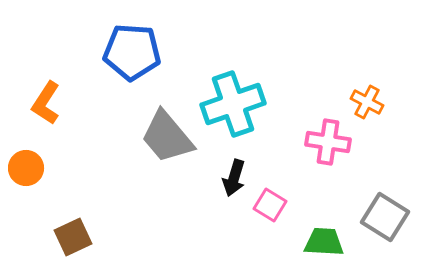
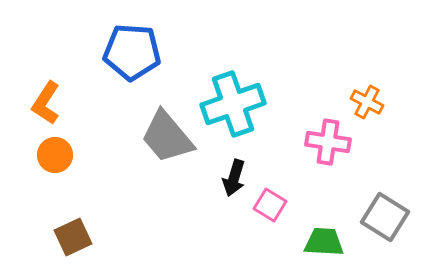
orange circle: moved 29 px right, 13 px up
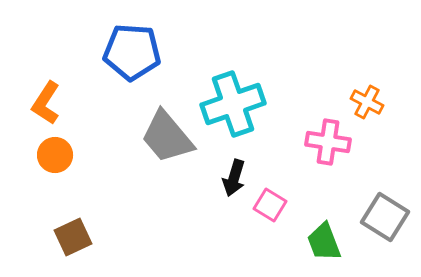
green trapezoid: rotated 114 degrees counterclockwise
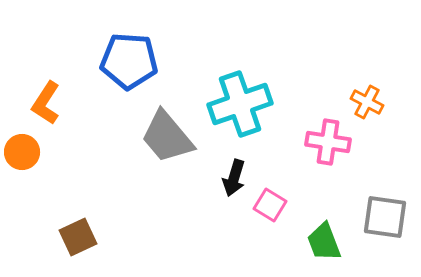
blue pentagon: moved 3 px left, 9 px down
cyan cross: moved 7 px right
orange circle: moved 33 px left, 3 px up
gray square: rotated 24 degrees counterclockwise
brown square: moved 5 px right
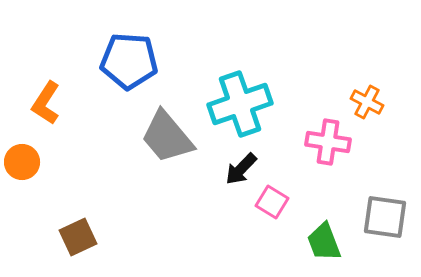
orange circle: moved 10 px down
black arrow: moved 7 px right, 9 px up; rotated 27 degrees clockwise
pink square: moved 2 px right, 3 px up
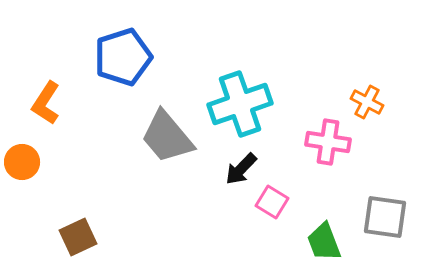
blue pentagon: moved 6 px left, 4 px up; rotated 22 degrees counterclockwise
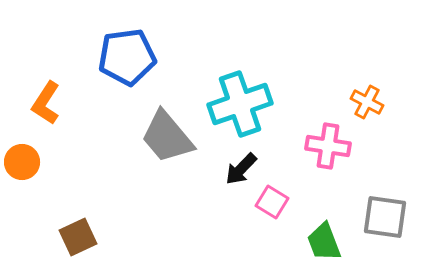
blue pentagon: moved 4 px right; rotated 10 degrees clockwise
pink cross: moved 4 px down
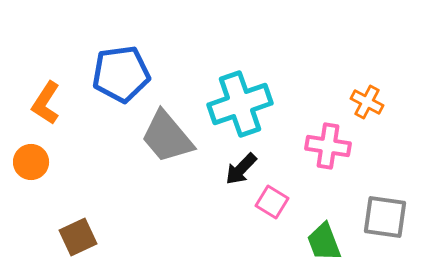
blue pentagon: moved 6 px left, 17 px down
orange circle: moved 9 px right
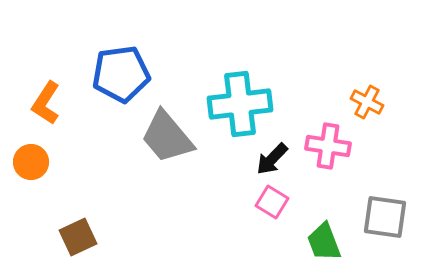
cyan cross: rotated 12 degrees clockwise
black arrow: moved 31 px right, 10 px up
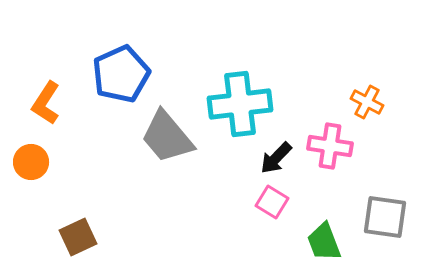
blue pentagon: rotated 16 degrees counterclockwise
pink cross: moved 2 px right
black arrow: moved 4 px right, 1 px up
